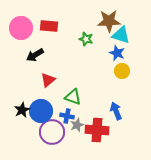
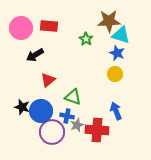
green star: rotated 16 degrees clockwise
yellow circle: moved 7 px left, 3 px down
black star: moved 3 px up; rotated 28 degrees counterclockwise
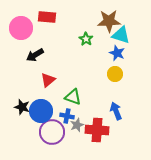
red rectangle: moved 2 px left, 9 px up
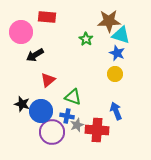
pink circle: moved 4 px down
black star: moved 3 px up
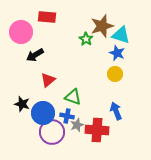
brown star: moved 7 px left, 5 px down; rotated 15 degrees counterclockwise
blue circle: moved 2 px right, 2 px down
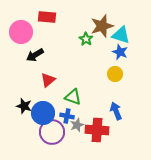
blue star: moved 3 px right, 1 px up
black star: moved 2 px right, 2 px down
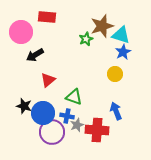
green star: rotated 16 degrees clockwise
blue star: moved 3 px right; rotated 21 degrees clockwise
green triangle: moved 1 px right
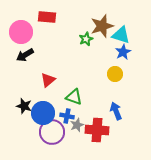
black arrow: moved 10 px left
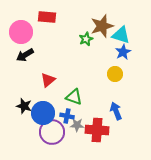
gray star: rotated 24 degrees clockwise
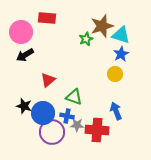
red rectangle: moved 1 px down
blue star: moved 2 px left, 2 px down
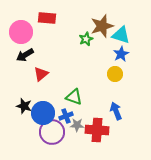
red triangle: moved 7 px left, 6 px up
blue cross: moved 1 px left; rotated 32 degrees counterclockwise
